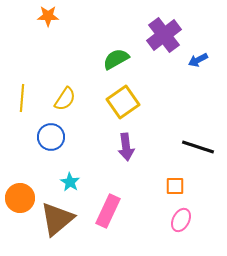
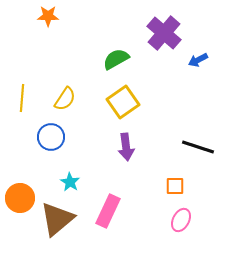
purple cross: moved 2 px up; rotated 12 degrees counterclockwise
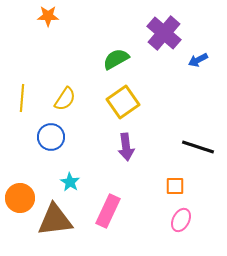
brown triangle: moved 2 px left, 1 px down; rotated 33 degrees clockwise
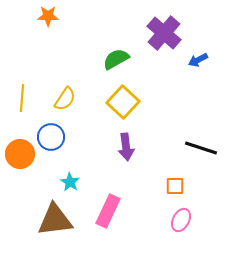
yellow square: rotated 12 degrees counterclockwise
black line: moved 3 px right, 1 px down
orange circle: moved 44 px up
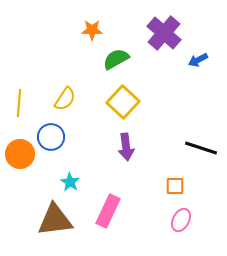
orange star: moved 44 px right, 14 px down
yellow line: moved 3 px left, 5 px down
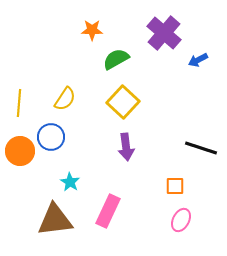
orange circle: moved 3 px up
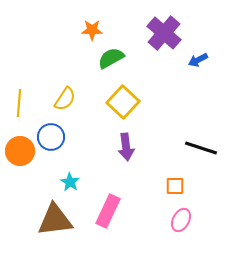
green semicircle: moved 5 px left, 1 px up
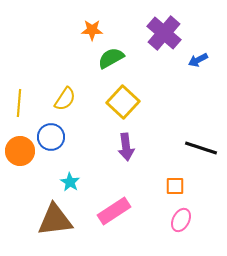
pink rectangle: moved 6 px right; rotated 32 degrees clockwise
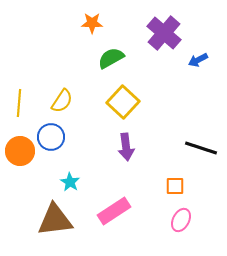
orange star: moved 7 px up
yellow semicircle: moved 3 px left, 2 px down
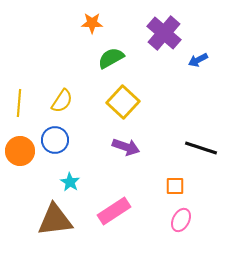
blue circle: moved 4 px right, 3 px down
purple arrow: rotated 64 degrees counterclockwise
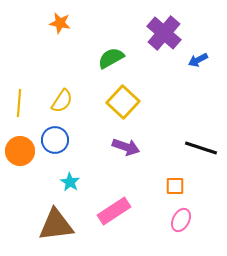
orange star: moved 32 px left; rotated 10 degrees clockwise
brown triangle: moved 1 px right, 5 px down
